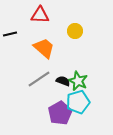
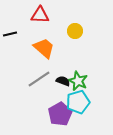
purple pentagon: moved 1 px down
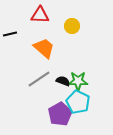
yellow circle: moved 3 px left, 5 px up
green star: rotated 24 degrees counterclockwise
cyan pentagon: rotated 30 degrees counterclockwise
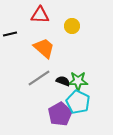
gray line: moved 1 px up
